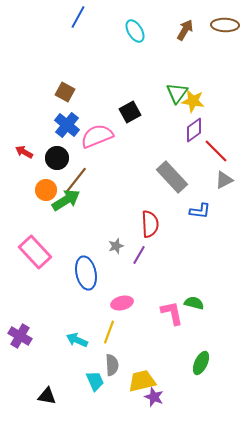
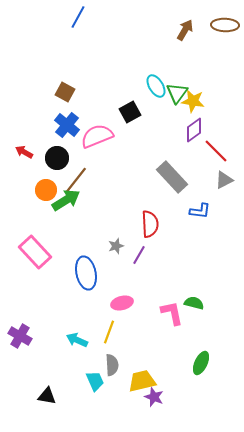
cyan ellipse: moved 21 px right, 55 px down
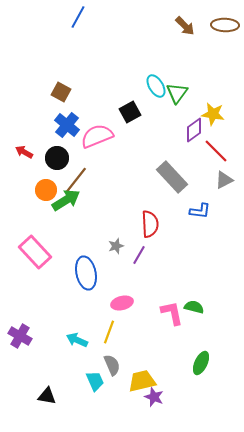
brown arrow: moved 4 px up; rotated 105 degrees clockwise
brown square: moved 4 px left
yellow star: moved 20 px right, 13 px down
green semicircle: moved 4 px down
gray semicircle: rotated 20 degrees counterclockwise
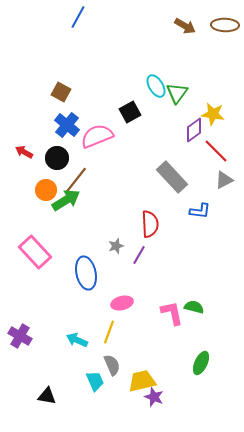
brown arrow: rotated 15 degrees counterclockwise
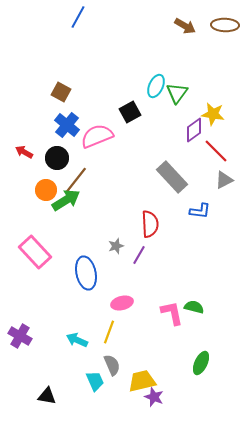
cyan ellipse: rotated 55 degrees clockwise
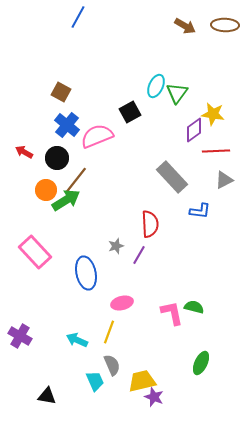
red line: rotated 48 degrees counterclockwise
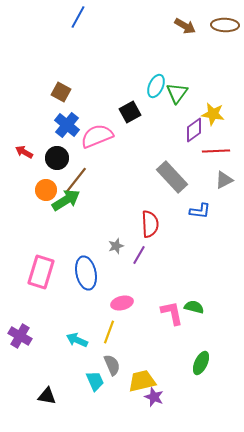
pink rectangle: moved 6 px right, 20 px down; rotated 60 degrees clockwise
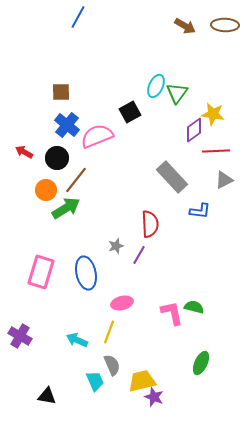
brown square: rotated 30 degrees counterclockwise
green arrow: moved 8 px down
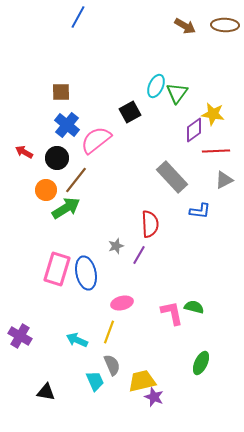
pink semicircle: moved 1 px left, 4 px down; rotated 16 degrees counterclockwise
pink rectangle: moved 16 px right, 3 px up
black triangle: moved 1 px left, 4 px up
